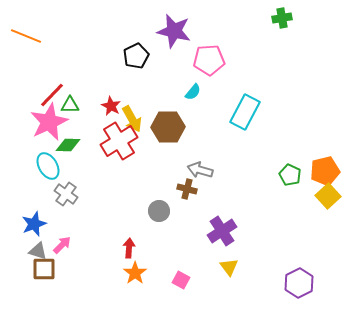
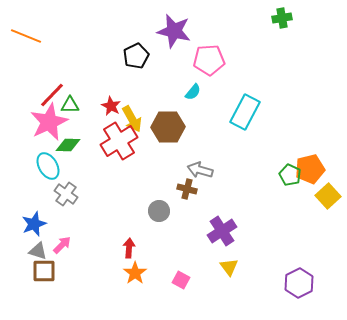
orange pentagon: moved 15 px left, 2 px up
brown square: moved 2 px down
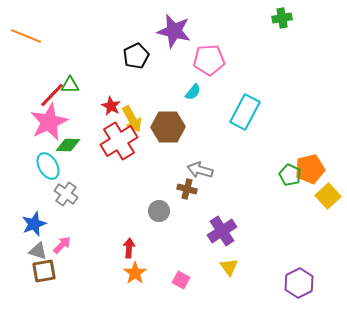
green triangle: moved 20 px up
brown square: rotated 10 degrees counterclockwise
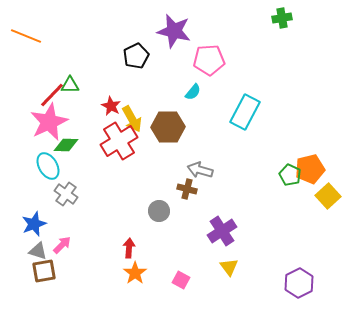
green diamond: moved 2 px left
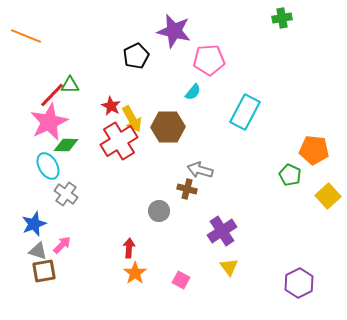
orange pentagon: moved 4 px right, 19 px up; rotated 20 degrees clockwise
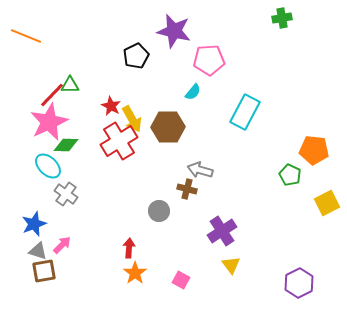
cyan ellipse: rotated 16 degrees counterclockwise
yellow square: moved 1 px left, 7 px down; rotated 15 degrees clockwise
yellow triangle: moved 2 px right, 2 px up
